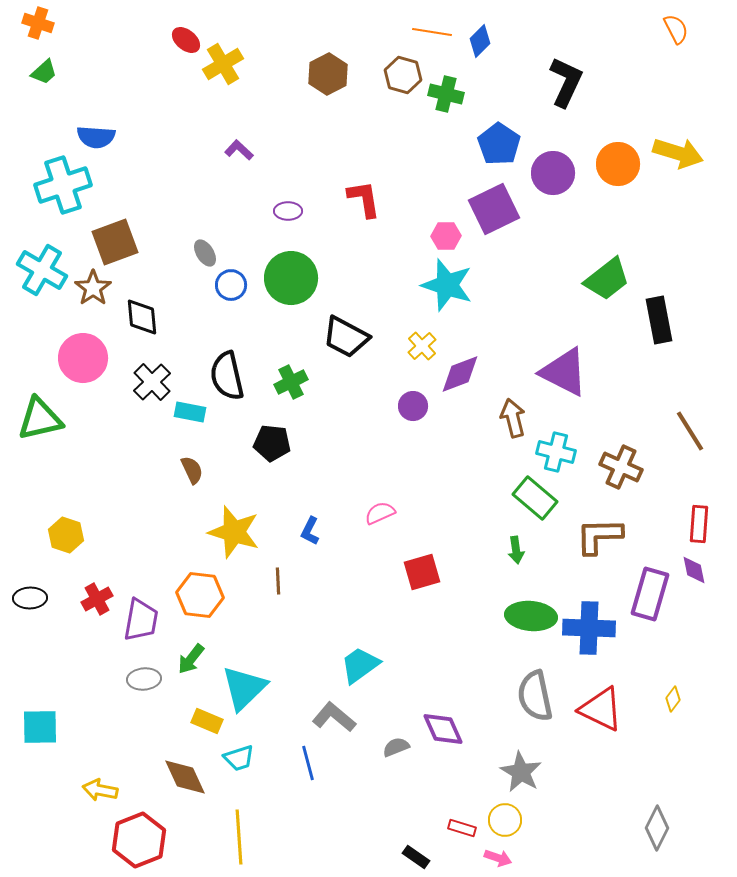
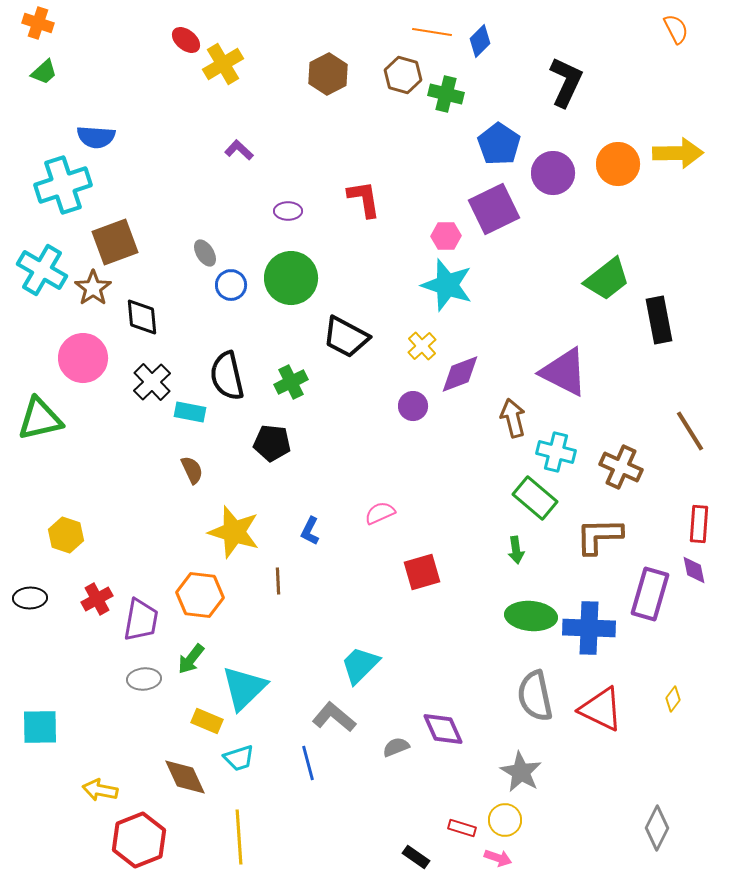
yellow arrow at (678, 153): rotated 18 degrees counterclockwise
cyan trapezoid at (360, 665): rotated 9 degrees counterclockwise
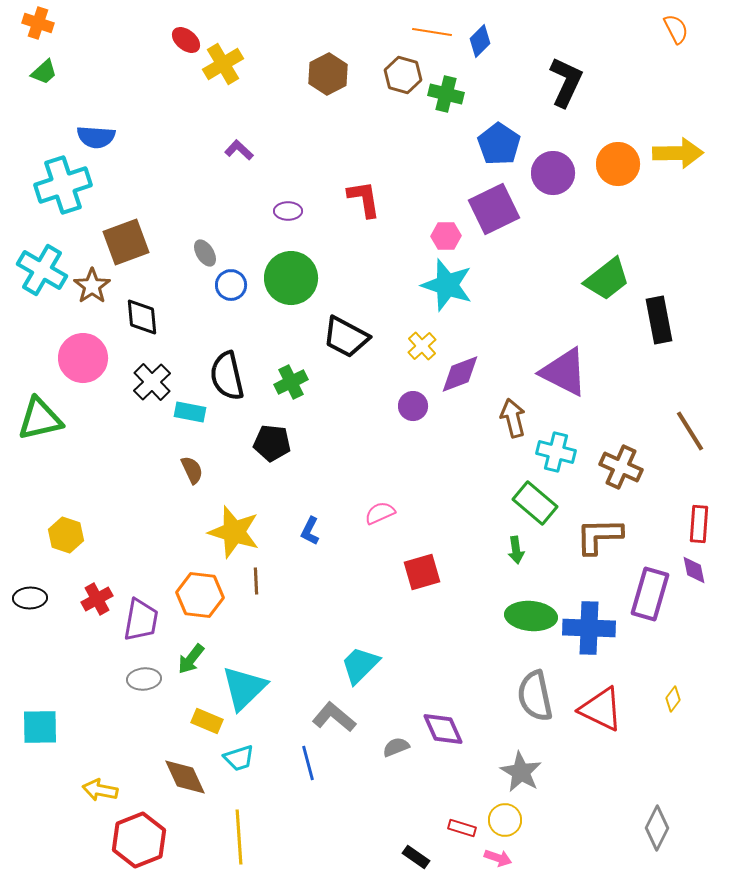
brown square at (115, 242): moved 11 px right
brown star at (93, 288): moved 1 px left, 2 px up
green rectangle at (535, 498): moved 5 px down
brown line at (278, 581): moved 22 px left
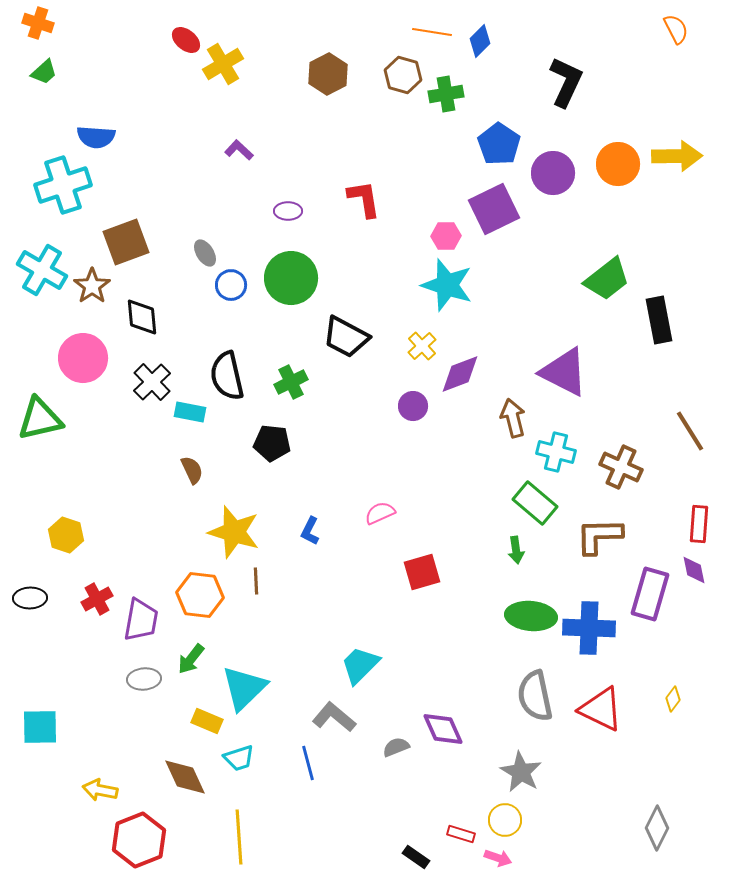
green cross at (446, 94): rotated 24 degrees counterclockwise
yellow arrow at (678, 153): moved 1 px left, 3 px down
red rectangle at (462, 828): moved 1 px left, 6 px down
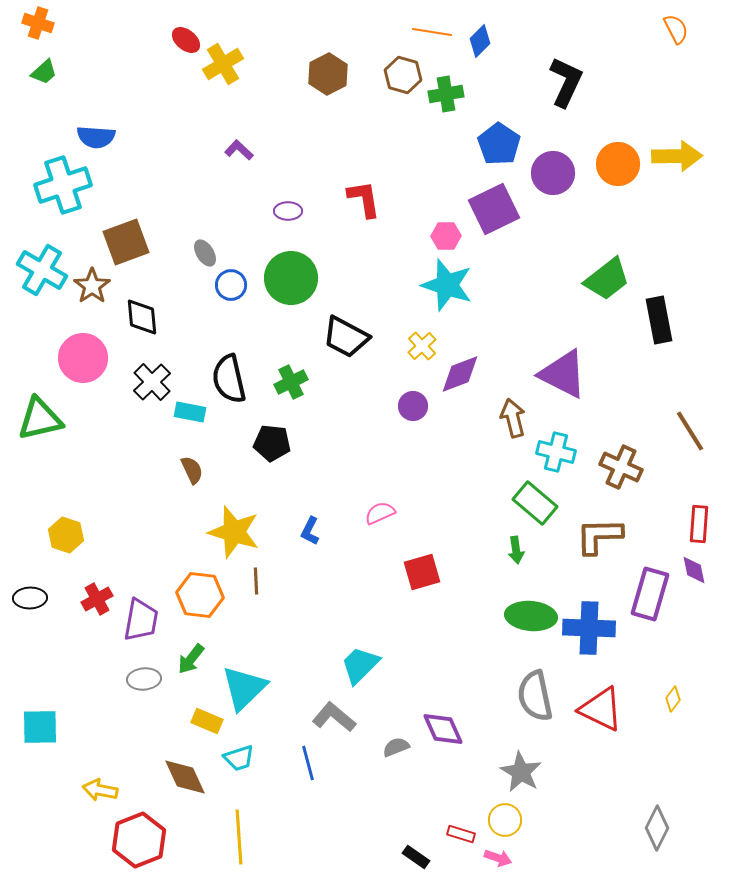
purple triangle at (564, 372): moved 1 px left, 2 px down
black semicircle at (227, 376): moved 2 px right, 3 px down
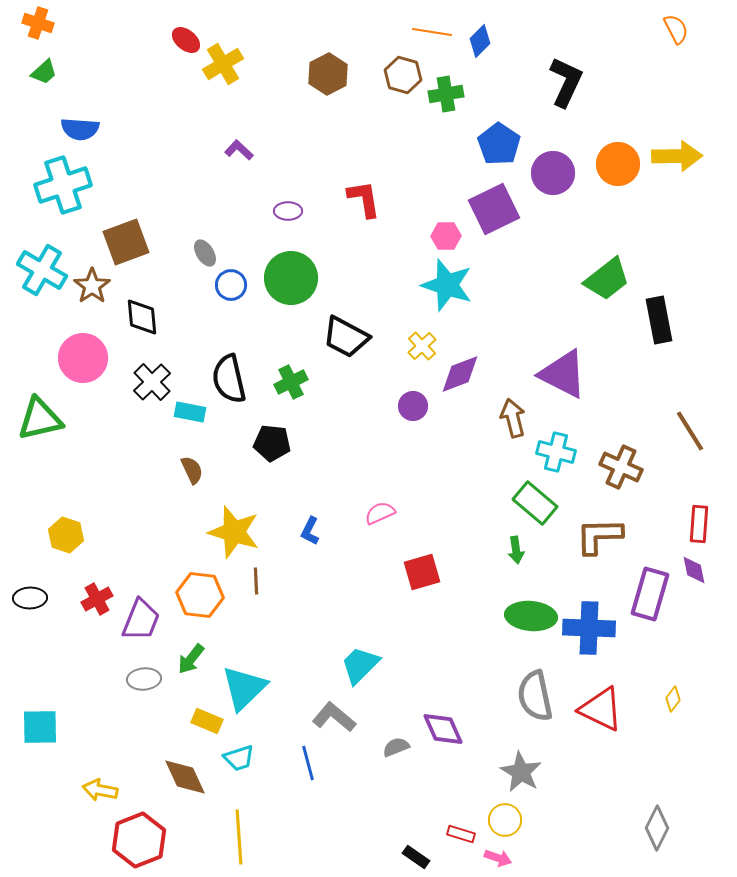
blue semicircle at (96, 137): moved 16 px left, 8 px up
purple trapezoid at (141, 620): rotated 12 degrees clockwise
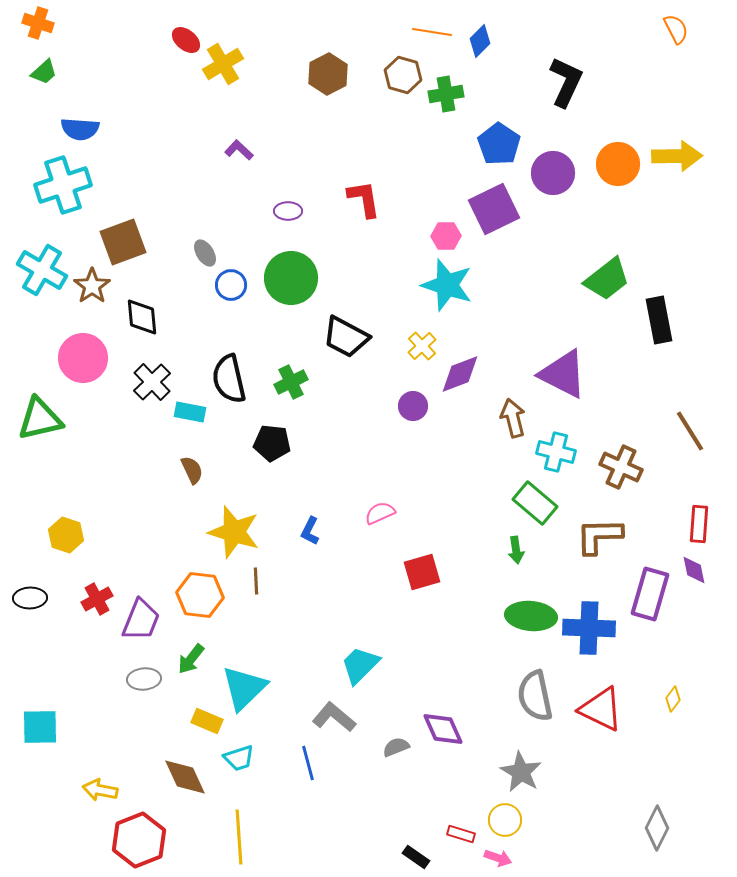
brown square at (126, 242): moved 3 px left
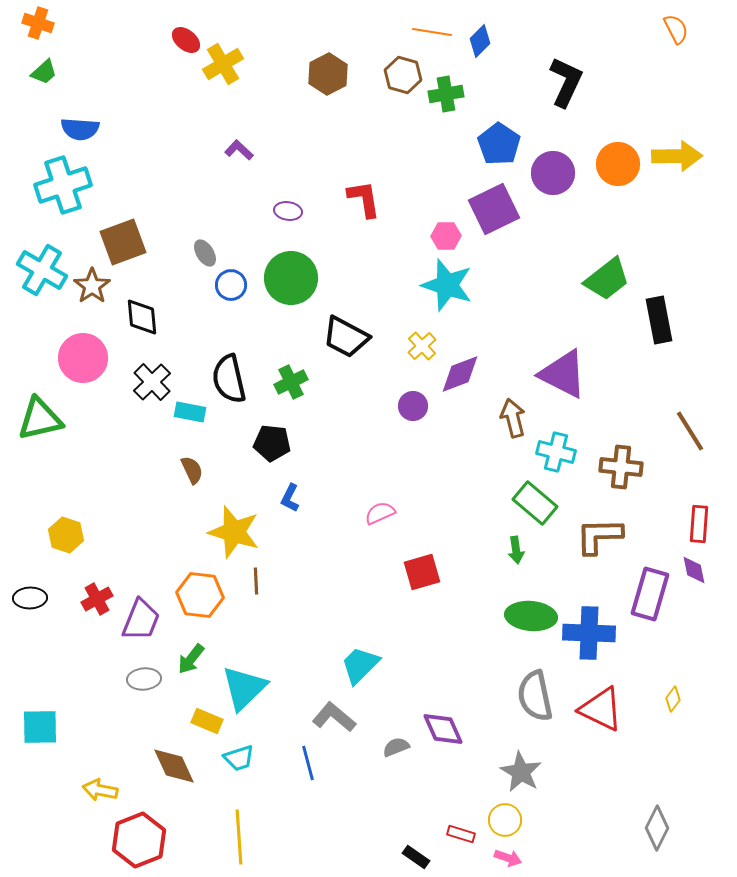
purple ellipse at (288, 211): rotated 8 degrees clockwise
brown cross at (621, 467): rotated 18 degrees counterclockwise
blue L-shape at (310, 531): moved 20 px left, 33 px up
blue cross at (589, 628): moved 5 px down
brown diamond at (185, 777): moved 11 px left, 11 px up
pink arrow at (498, 858): moved 10 px right
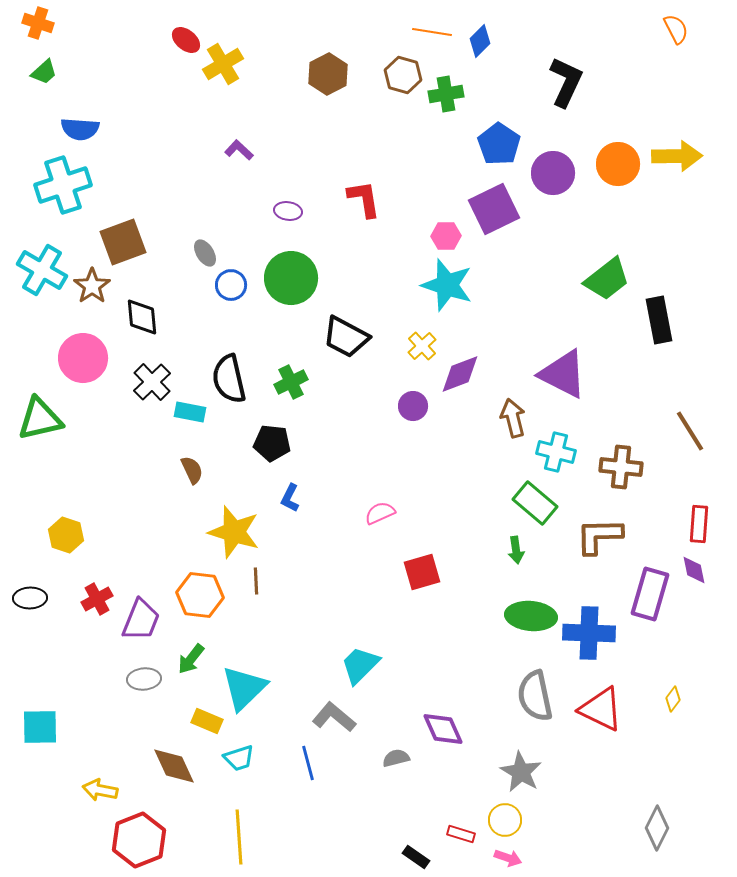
gray semicircle at (396, 747): moved 11 px down; rotated 8 degrees clockwise
